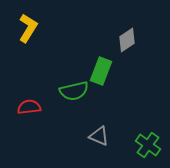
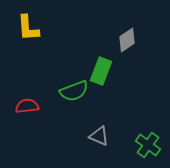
yellow L-shape: rotated 144 degrees clockwise
green semicircle: rotated 8 degrees counterclockwise
red semicircle: moved 2 px left, 1 px up
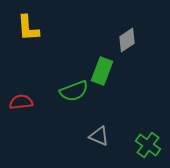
green rectangle: moved 1 px right
red semicircle: moved 6 px left, 4 px up
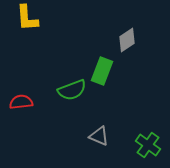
yellow L-shape: moved 1 px left, 10 px up
green semicircle: moved 2 px left, 1 px up
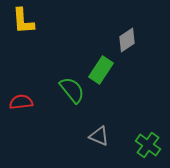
yellow L-shape: moved 4 px left, 3 px down
green rectangle: moved 1 px left, 1 px up; rotated 12 degrees clockwise
green semicircle: rotated 108 degrees counterclockwise
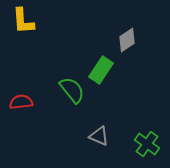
green cross: moved 1 px left, 1 px up
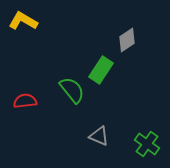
yellow L-shape: rotated 124 degrees clockwise
red semicircle: moved 4 px right, 1 px up
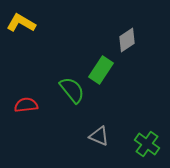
yellow L-shape: moved 2 px left, 2 px down
red semicircle: moved 1 px right, 4 px down
